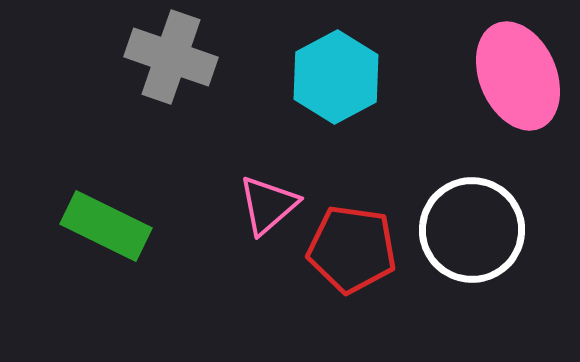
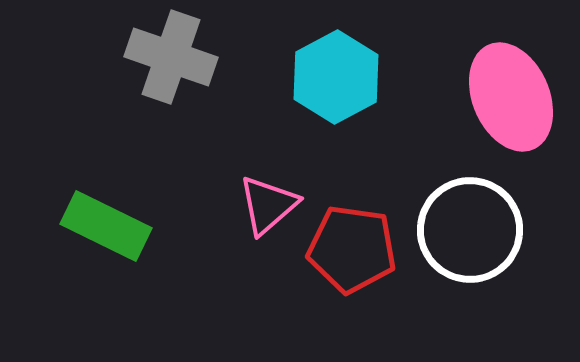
pink ellipse: moved 7 px left, 21 px down
white circle: moved 2 px left
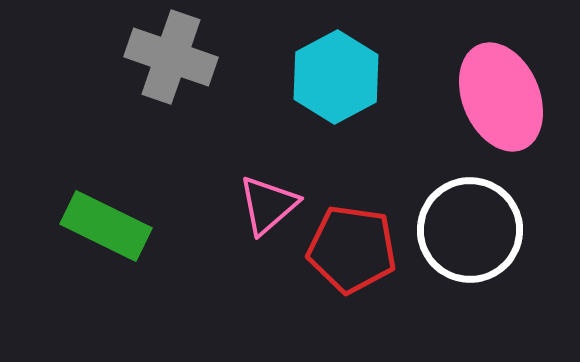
pink ellipse: moved 10 px left
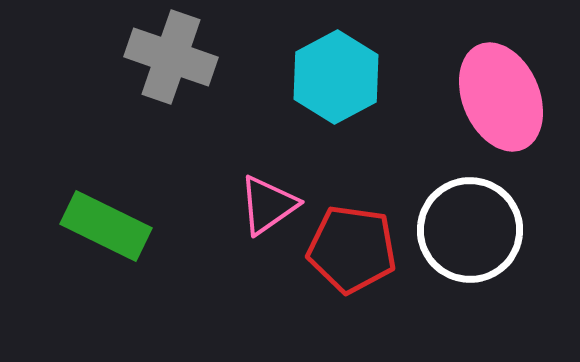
pink triangle: rotated 6 degrees clockwise
